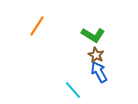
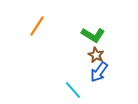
blue arrow: rotated 115 degrees counterclockwise
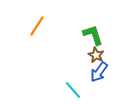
green L-shape: rotated 140 degrees counterclockwise
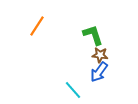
brown star: moved 4 px right; rotated 21 degrees counterclockwise
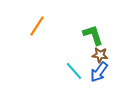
cyan line: moved 1 px right, 19 px up
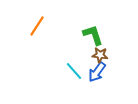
blue arrow: moved 2 px left
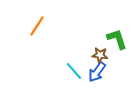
green L-shape: moved 24 px right, 4 px down
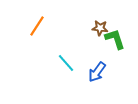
green L-shape: moved 2 px left
brown star: moved 27 px up
cyan line: moved 8 px left, 8 px up
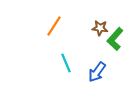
orange line: moved 17 px right
green L-shape: rotated 120 degrees counterclockwise
cyan line: rotated 18 degrees clockwise
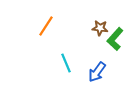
orange line: moved 8 px left
